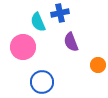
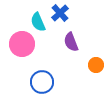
blue cross: rotated 30 degrees counterclockwise
pink circle: moved 1 px left, 3 px up
orange circle: moved 2 px left
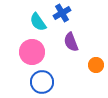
blue cross: moved 2 px right; rotated 12 degrees clockwise
cyan semicircle: rotated 12 degrees counterclockwise
pink circle: moved 10 px right, 8 px down
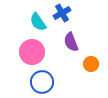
orange circle: moved 5 px left, 1 px up
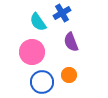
orange circle: moved 22 px left, 11 px down
